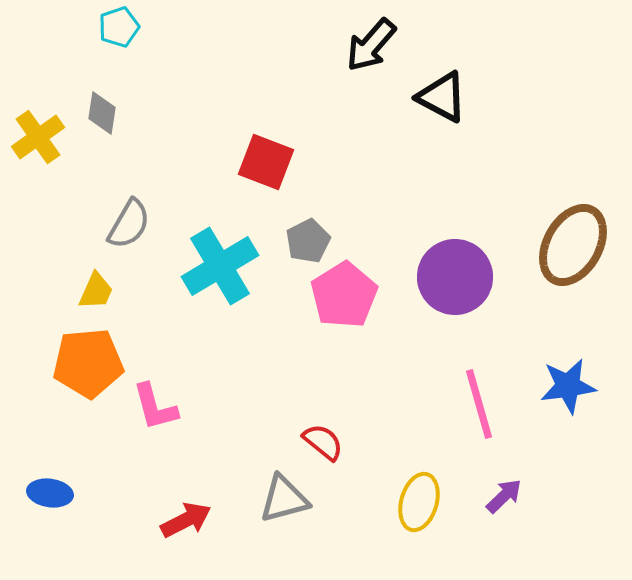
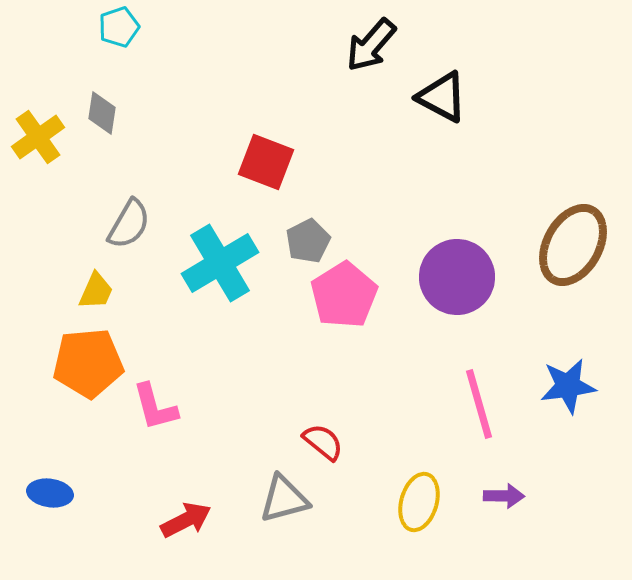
cyan cross: moved 3 px up
purple circle: moved 2 px right
purple arrow: rotated 45 degrees clockwise
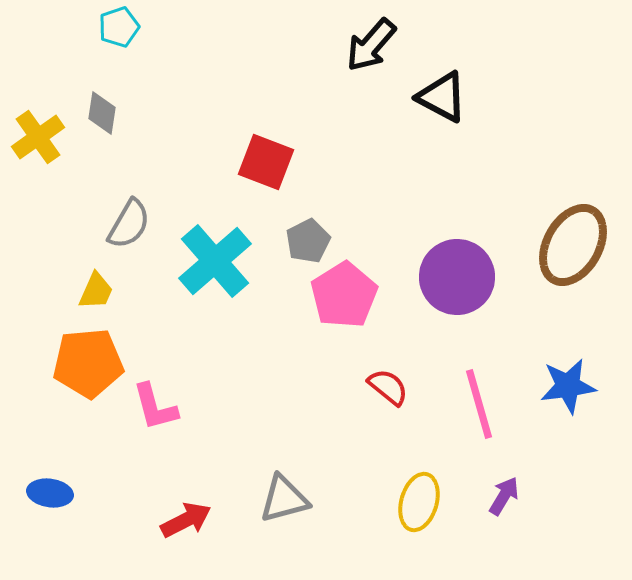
cyan cross: moved 5 px left, 2 px up; rotated 10 degrees counterclockwise
red semicircle: moved 65 px right, 55 px up
purple arrow: rotated 60 degrees counterclockwise
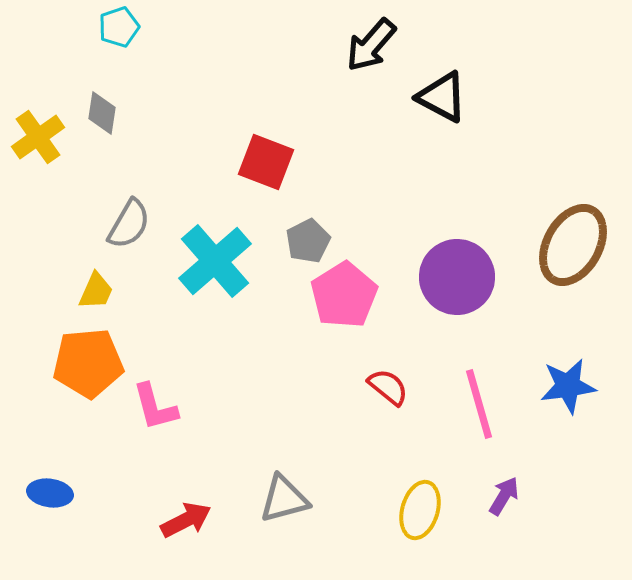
yellow ellipse: moved 1 px right, 8 px down
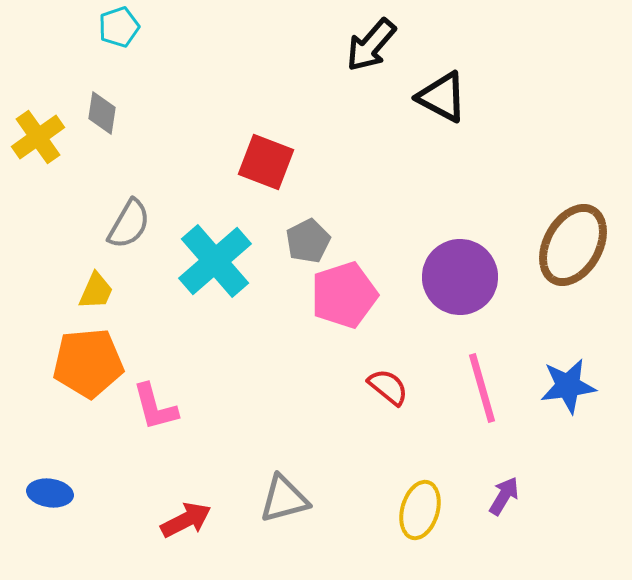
purple circle: moved 3 px right
pink pentagon: rotated 14 degrees clockwise
pink line: moved 3 px right, 16 px up
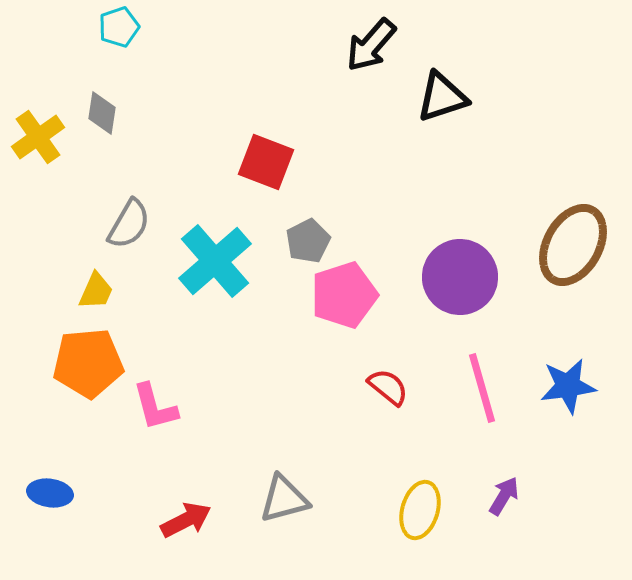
black triangle: rotated 46 degrees counterclockwise
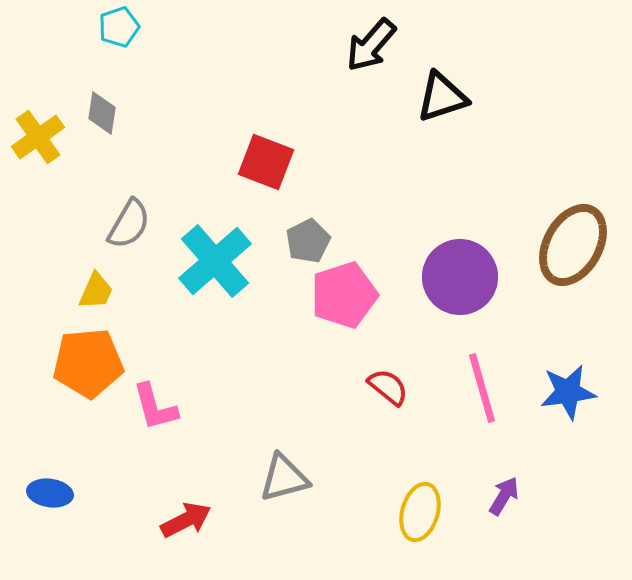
blue star: moved 6 px down
gray triangle: moved 21 px up
yellow ellipse: moved 2 px down
